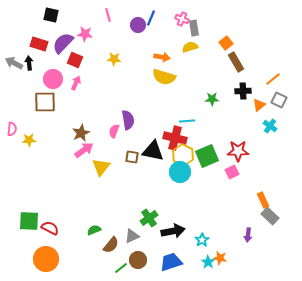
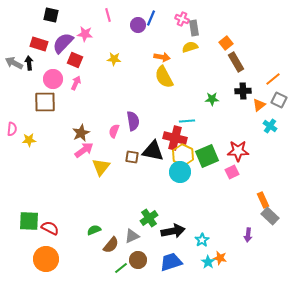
yellow semicircle at (164, 77): rotated 45 degrees clockwise
purple semicircle at (128, 120): moved 5 px right, 1 px down
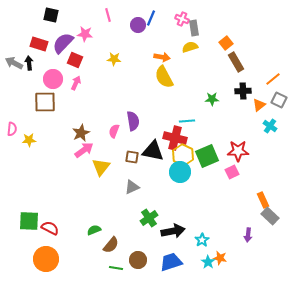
gray triangle at (132, 236): moved 49 px up
green line at (121, 268): moved 5 px left; rotated 48 degrees clockwise
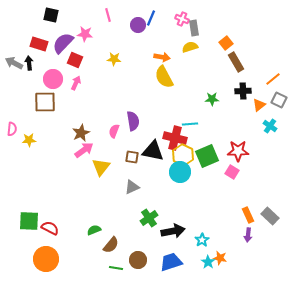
cyan line at (187, 121): moved 3 px right, 3 px down
pink square at (232, 172): rotated 32 degrees counterclockwise
orange rectangle at (263, 200): moved 15 px left, 15 px down
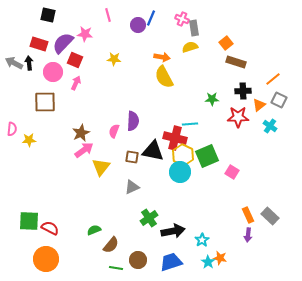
black square at (51, 15): moved 3 px left
brown rectangle at (236, 62): rotated 42 degrees counterclockwise
pink circle at (53, 79): moved 7 px up
purple semicircle at (133, 121): rotated 12 degrees clockwise
red star at (238, 151): moved 34 px up
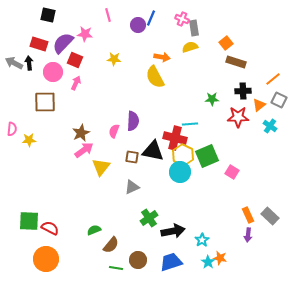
yellow semicircle at (164, 77): moved 9 px left
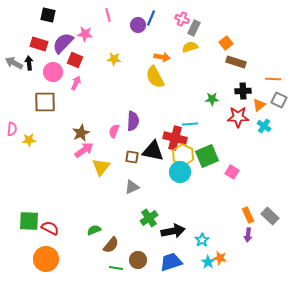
gray rectangle at (194, 28): rotated 35 degrees clockwise
orange line at (273, 79): rotated 42 degrees clockwise
cyan cross at (270, 126): moved 6 px left
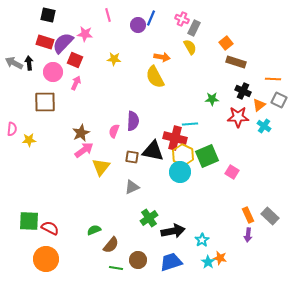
red rectangle at (39, 44): moved 6 px right, 2 px up
yellow semicircle at (190, 47): rotated 77 degrees clockwise
black cross at (243, 91): rotated 28 degrees clockwise
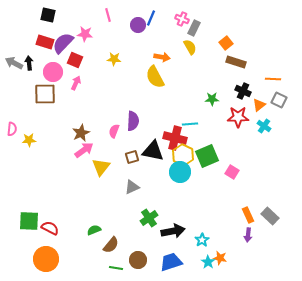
brown square at (45, 102): moved 8 px up
brown square at (132, 157): rotated 24 degrees counterclockwise
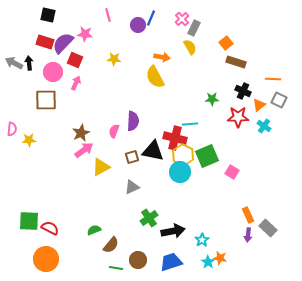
pink cross at (182, 19): rotated 24 degrees clockwise
brown square at (45, 94): moved 1 px right, 6 px down
yellow triangle at (101, 167): rotated 24 degrees clockwise
gray rectangle at (270, 216): moved 2 px left, 12 px down
